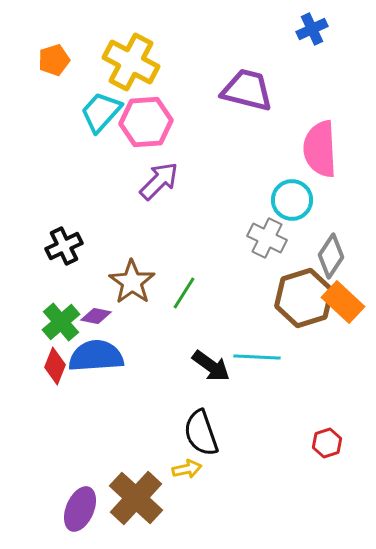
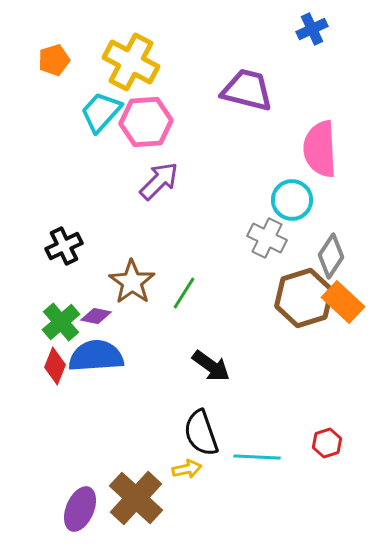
cyan line: moved 100 px down
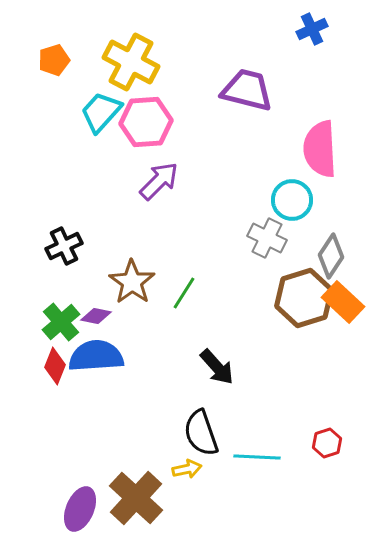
black arrow: moved 6 px right, 1 px down; rotated 12 degrees clockwise
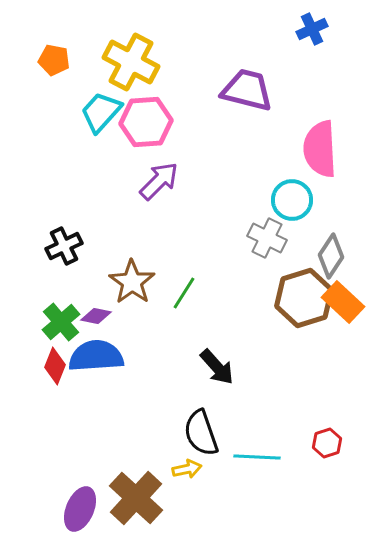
orange pentagon: rotated 28 degrees clockwise
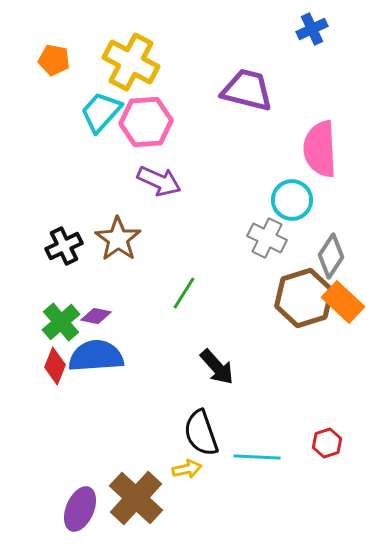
purple arrow: rotated 69 degrees clockwise
brown star: moved 14 px left, 43 px up
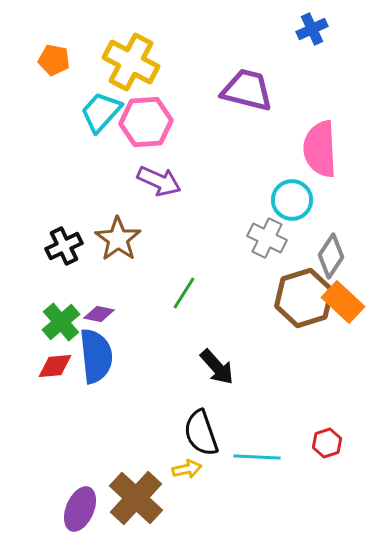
purple diamond: moved 3 px right, 2 px up
blue semicircle: rotated 88 degrees clockwise
red diamond: rotated 63 degrees clockwise
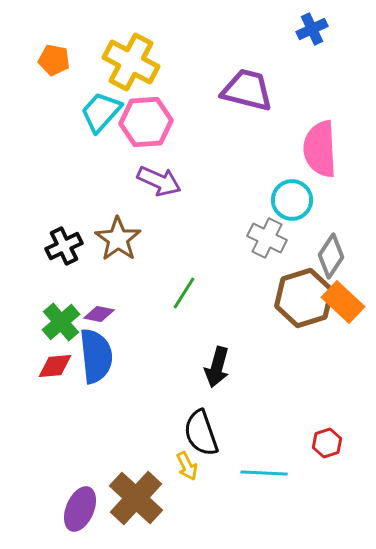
black arrow: rotated 57 degrees clockwise
cyan line: moved 7 px right, 16 px down
yellow arrow: moved 3 px up; rotated 76 degrees clockwise
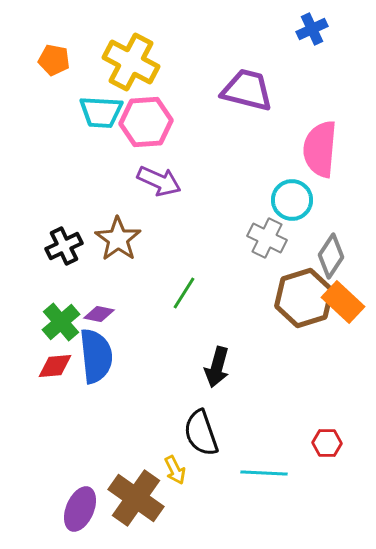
cyan trapezoid: rotated 129 degrees counterclockwise
pink semicircle: rotated 8 degrees clockwise
red hexagon: rotated 20 degrees clockwise
yellow arrow: moved 12 px left, 4 px down
brown cross: rotated 8 degrees counterclockwise
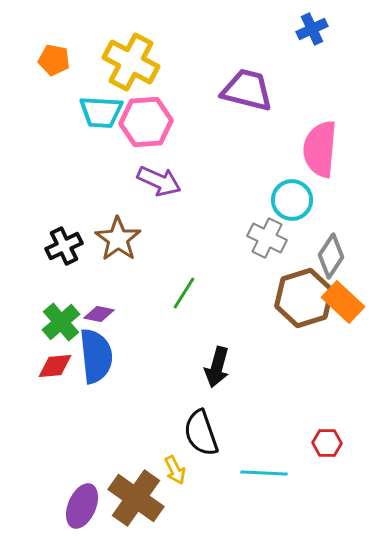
purple ellipse: moved 2 px right, 3 px up
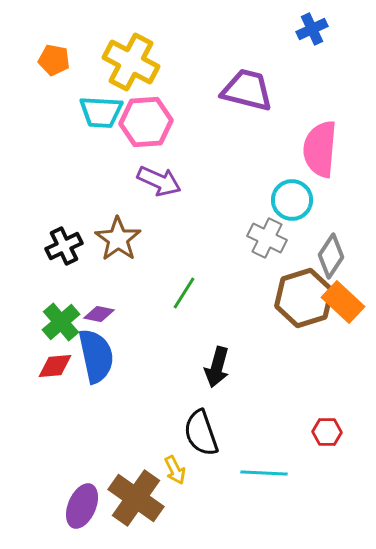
blue semicircle: rotated 6 degrees counterclockwise
red hexagon: moved 11 px up
